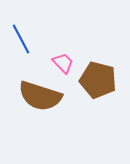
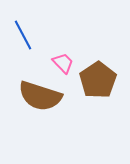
blue line: moved 2 px right, 4 px up
brown pentagon: rotated 24 degrees clockwise
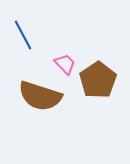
pink trapezoid: moved 2 px right, 1 px down
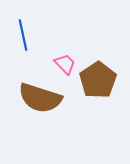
blue line: rotated 16 degrees clockwise
brown semicircle: moved 2 px down
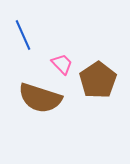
blue line: rotated 12 degrees counterclockwise
pink trapezoid: moved 3 px left
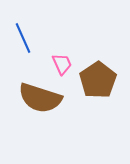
blue line: moved 3 px down
pink trapezoid: rotated 20 degrees clockwise
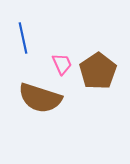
blue line: rotated 12 degrees clockwise
brown pentagon: moved 9 px up
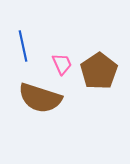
blue line: moved 8 px down
brown pentagon: moved 1 px right
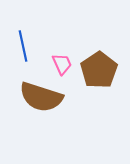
brown pentagon: moved 1 px up
brown semicircle: moved 1 px right, 1 px up
